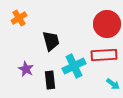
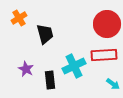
black trapezoid: moved 6 px left, 7 px up
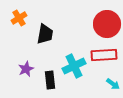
black trapezoid: rotated 25 degrees clockwise
purple star: rotated 21 degrees clockwise
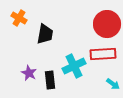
orange cross: rotated 28 degrees counterclockwise
red rectangle: moved 1 px left, 1 px up
purple star: moved 3 px right, 4 px down; rotated 21 degrees counterclockwise
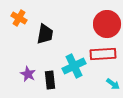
purple star: moved 1 px left, 1 px down
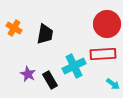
orange cross: moved 5 px left, 10 px down
black rectangle: rotated 24 degrees counterclockwise
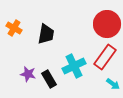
black trapezoid: moved 1 px right
red rectangle: moved 2 px right, 3 px down; rotated 50 degrees counterclockwise
purple star: rotated 14 degrees counterclockwise
black rectangle: moved 1 px left, 1 px up
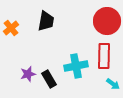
red circle: moved 3 px up
orange cross: moved 3 px left; rotated 21 degrees clockwise
black trapezoid: moved 13 px up
red rectangle: moved 1 px left, 1 px up; rotated 35 degrees counterclockwise
cyan cross: moved 2 px right; rotated 15 degrees clockwise
purple star: rotated 28 degrees counterclockwise
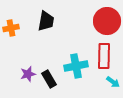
orange cross: rotated 28 degrees clockwise
cyan arrow: moved 2 px up
